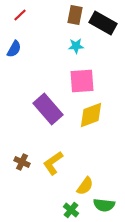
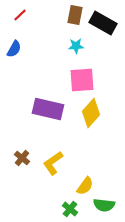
pink square: moved 1 px up
purple rectangle: rotated 36 degrees counterclockwise
yellow diamond: moved 2 px up; rotated 28 degrees counterclockwise
brown cross: moved 4 px up; rotated 14 degrees clockwise
green cross: moved 1 px left, 1 px up
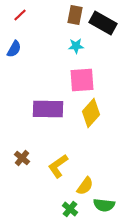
purple rectangle: rotated 12 degrees counterclockwise
yellow L-shape: moved 5 px right, 3 px down
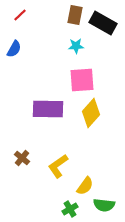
green cross: rotated 21 degrees clockwise
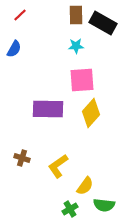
brown rectangle: moved 1 px right; rotated 12 degrees counterclockwise
brown cross: rotated 21 degrees counterclockwise
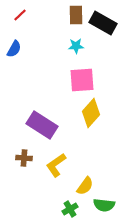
purple rectangle: moved 6 px left, 16 px down; rotated 32 degrees clockwise
brown cross: moved 2 px right; rotated 14 degrees counterclockwise
yellow L-shape: moved 2 px left, 1 px up
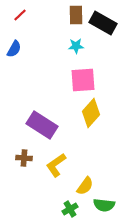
pink square: moved 1 px right
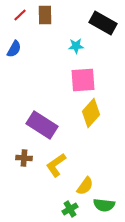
brown rectangle: moved 31 px left
